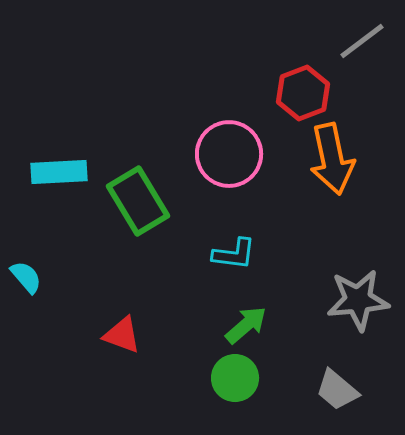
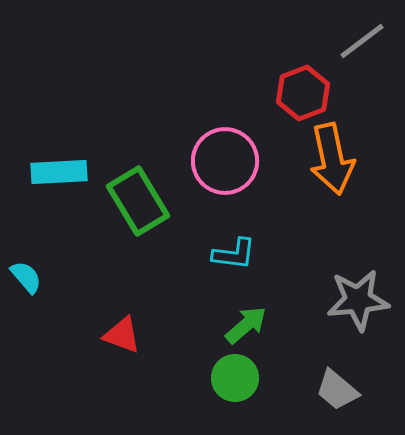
pink circle: moved 4 px left, 7 px down
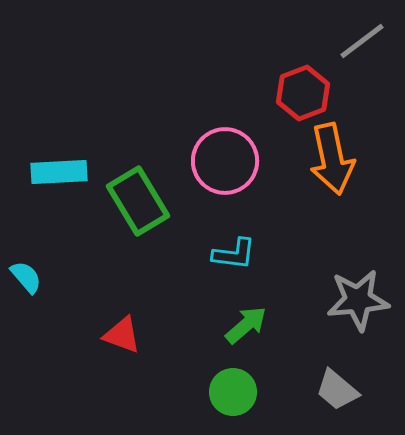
green circle: moved 2 px left, 14 px down
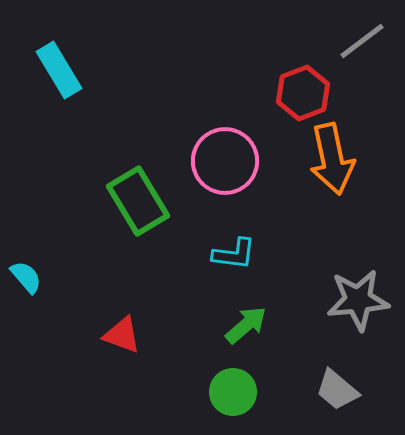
cyan rectangle: moved 102 px up; rotated 62 degrees clockwise
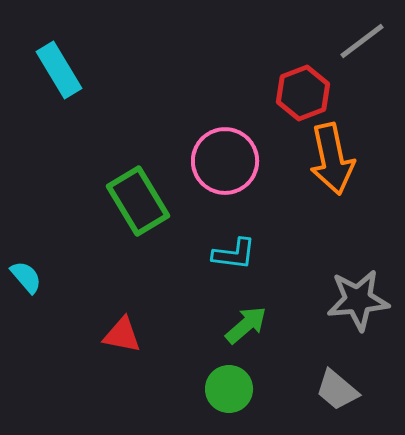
red triangle: rotated 9 degrees counterclockwise
green circle: moved 4 px left, 3 px up
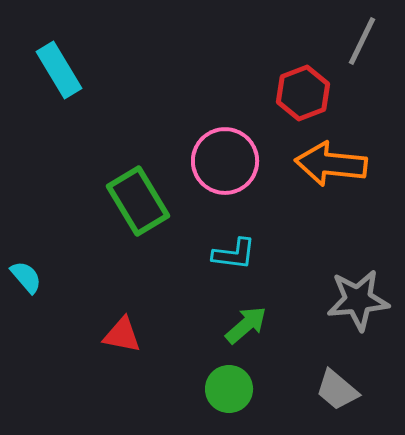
gray line: rotated 27 degrees counterclockwise
orange arrow: moved 1 px left, 5 px down; rotated 108 degrees clockwise
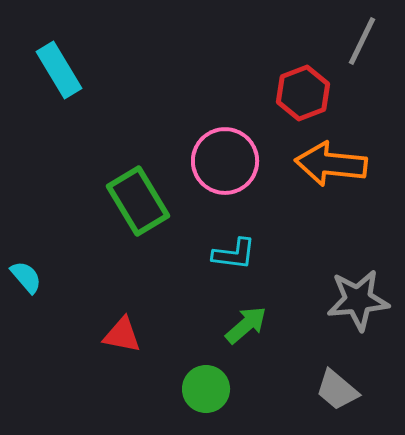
green circle: moved 23 px left
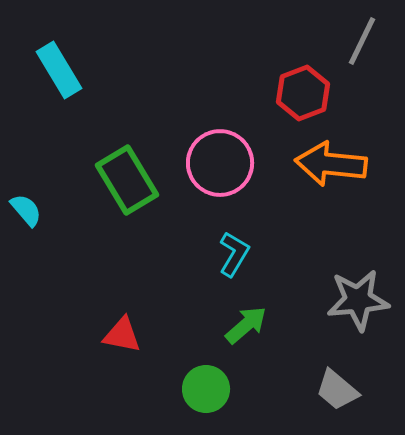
pink circle: moved 5 px left, 2 px down
green rectangle: moved 11 px left, 21 px up
cyan L-shape: rotated 66 degrees counterclockwise
cyan semicircle: moved 67 px up
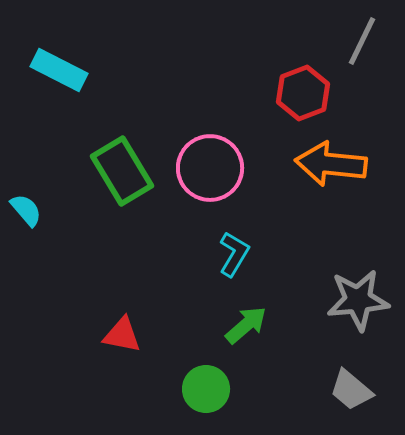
cyan rectangle: rotated 32 degrees counterclockwise
pink circle: moved 10 px left, 5 px down
green rectangle: moved 5 px left, 9 px up
gray trapezoid: moved 14 px right
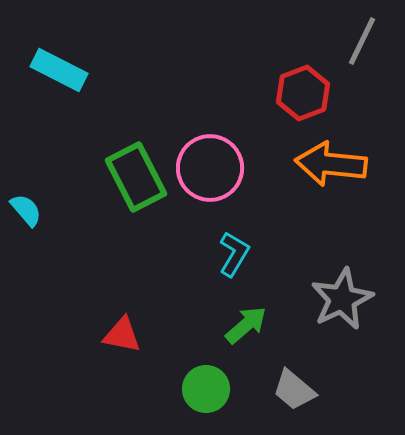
green rectangle: moved 14 px right, 6 px down; rotated 4 degrees clockwise
gray star: moved 16 px left, 1 px up; rotated 20 degrees counterclockwise
gray trapezoid: moved 57 px left
